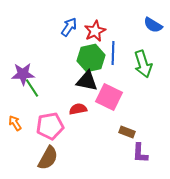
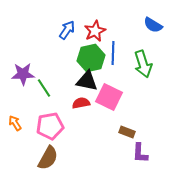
blue arrow: moved 2 px left, 3 px down
green line: moved 12 px right
red semicircle: moved 3 px right, 6 px up
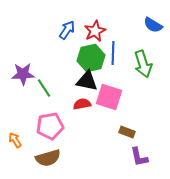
pink square: rotated 8 degrees counterclockwise
red semicircle: moved 1 px right, 1 px down
orange arrow: moved 17 px down
purple L-shape: moved 1 px left, 4 px down; rotated 15 degrees counterclockwise
brown semicircle: rotated 45 degrees clockwise
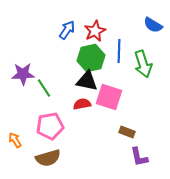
blue line: moved 6 px right, 2 px up
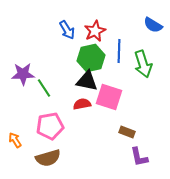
blue arrow: rotated 114 degrees clockwise
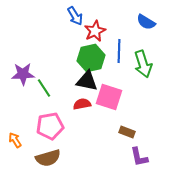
blue semicircle: moved 7 px left, 3 px up
blue arrow: moved 8 px right, 14 px up
